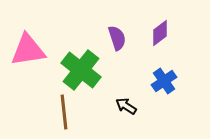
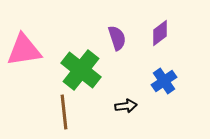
pink triangle: moved 4 px left
black arrow: rotated 140 degrees clockwise
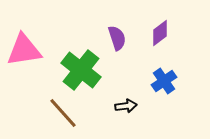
brown line: moved 1 px left, 1 px down; rotated 36 degrees counterclockwise
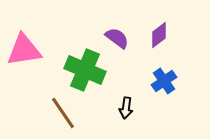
purple diamond: moved 1 px left, 2 px down
purple semicircle: rotated 35 degrees counterclockwise
green cross: moved 4 px right; rotated 15 degrees counterclockwise
black arrow: moved 2 px down; rotated 105 degrees clockwise
brown line: rotated 8 degrees clockwise
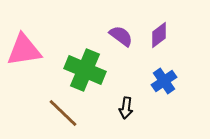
purple semicircle: moved 4 px right, 2 px up
brown line: rotated 12 degrees counterclockwise
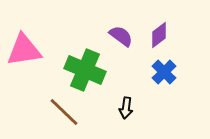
blue cross: moved 9 px up; rotated 10 degrees counterclockwise
brown line: moved 1 px right, 1 px up
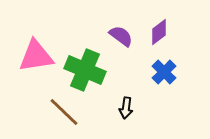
purple diamond: moved 3 px up
pink triangle: moved 12 px right, 6 px down
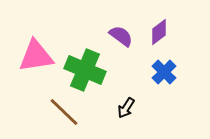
black arrow: rotated 25 degrees clockwise
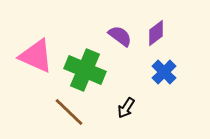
purple diamond: moved 3 px left, 1 px down
purple semicircle: moved 1 px left
pink triangle: rotated 33 degrees clockwise
brown line: moved 5 px right
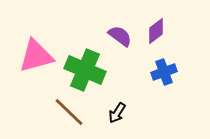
purple diamond: moved 2 px up
pink triangle: rotated 39 degrees counterclockwise
blue cross: rotated 25 degrees clockwise
black arrow: moved 9 px left, 5 px down
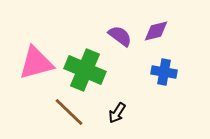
purple diamond: rotated 24 degrees clockwise
pink triangle: moved 7 px down
blue cross: rotated 30 degrees clockwise
